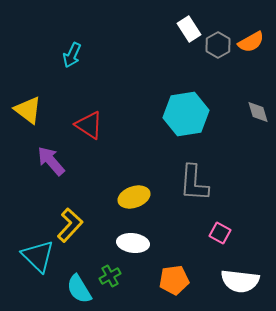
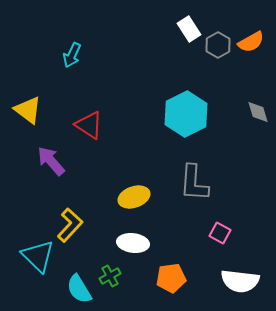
cyan hexagon: rotated 18 degrees counterclockwise
orange pentagon: moved 3 px left, 2 px up
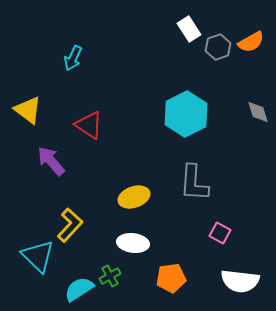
gray hexagon: moved 2 px down; rotated 10 degrees clockwise
cyan arrow: moved 1 px right, 3 px down
cyan semicircle: rotated 88 degrees clockwise
